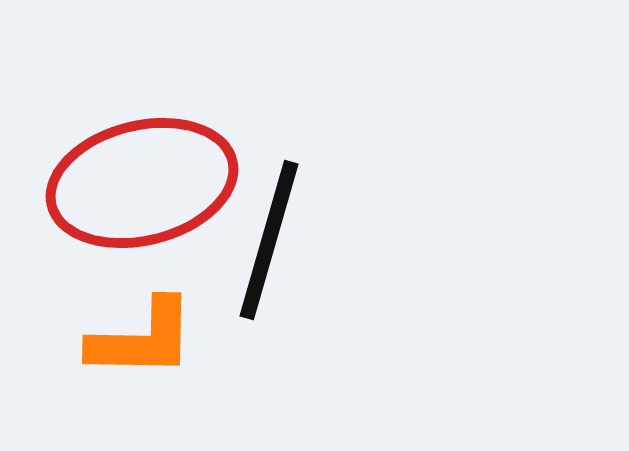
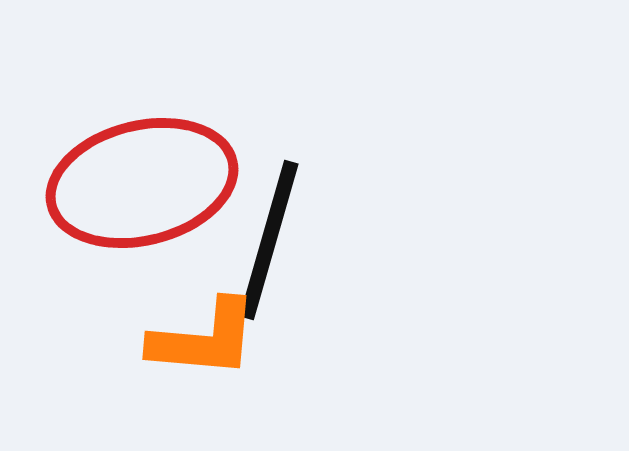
orange L-shape: moved 62 px right; rotated 4 degrees clockwise
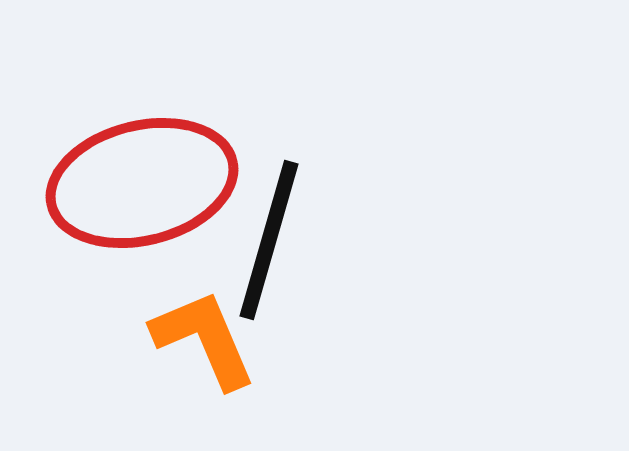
orange L-shape: rotated 118 degrees counterclockwise
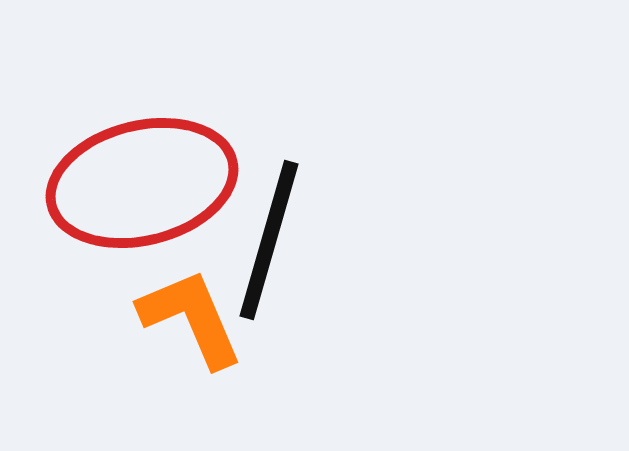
orange L-shape: moved 13 px left, 21 px up
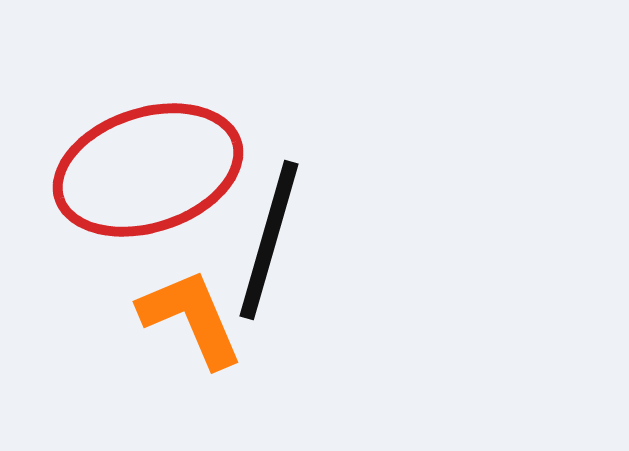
red ellipse: moved 6 px right, 13 px up; rotated 4 degrees counterclockwise
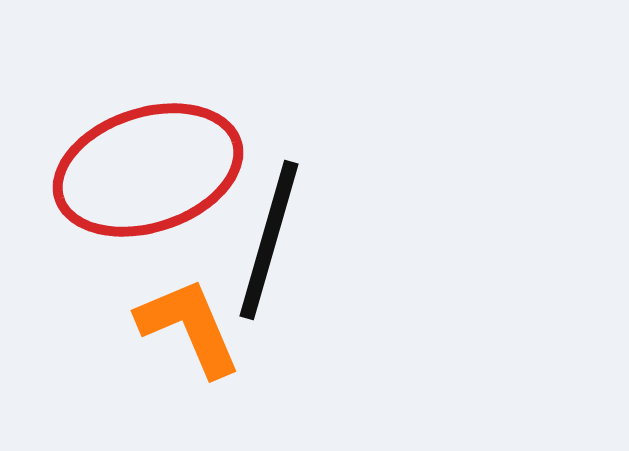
orange L-shape: moved 2 px left, 9 px down
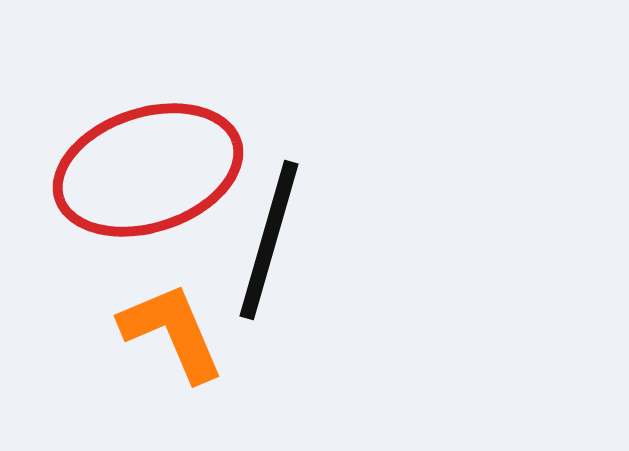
orange L-shape: moved 17 px left, 5 px down
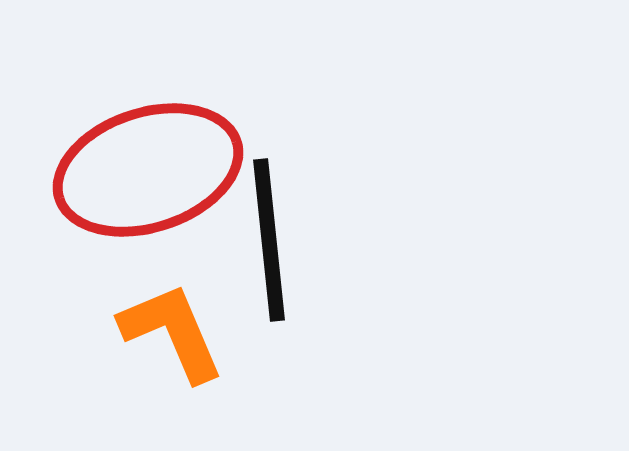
black line: rotated 22 degrees counterclockwise
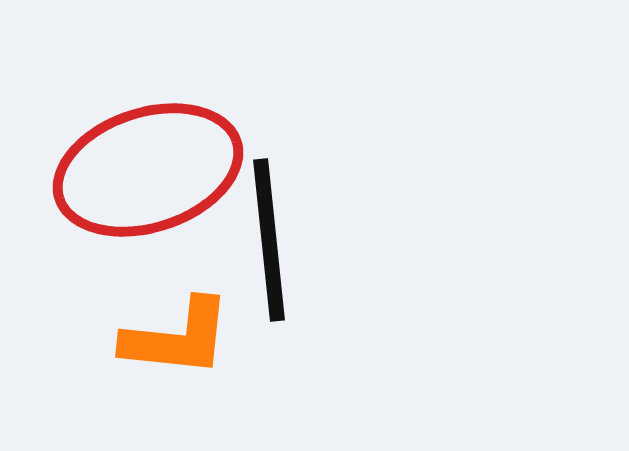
orange L-shape: moved 5 px right, 6 px down; rotated 119 degrees clockwise
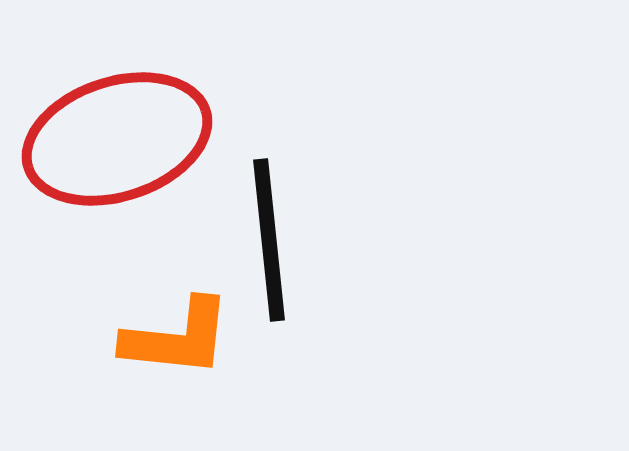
red ellipse: moved 31 px left, 31 px up
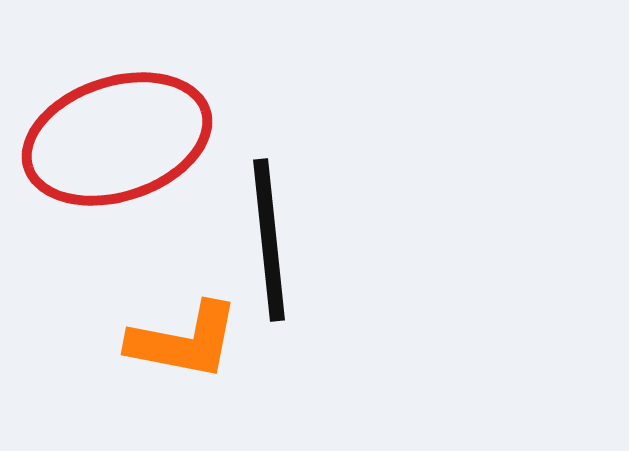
orange L-shape: moved 7 px right, 3 px down; rotated 5 degrees clockwise
